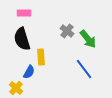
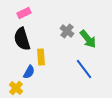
pink rectangle: rotated 24 degrees counterclockwise
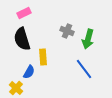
gray cross: rotated 16 degrees counterclockwise
green arrow: rotated 54 degrees clockwise
yellow rectangle: moved 2 px right
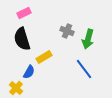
yellow rectangle: moved 1 px right; rotated 63 degrees clockwise
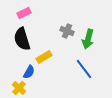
yellow cross: moved 3 px right
